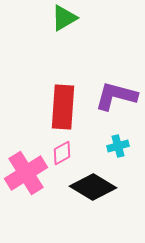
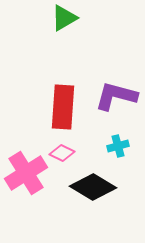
pink diamond: rotated 55 degrees clockwise
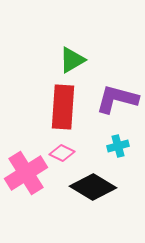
green triangle: moved 8 px right, 42 px down
purple L-shape: moved 1 px right, 3 px down
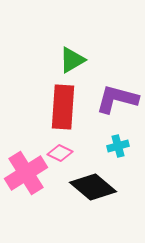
pink diamond: moved 2 px left
black diamond: rotated 9 degrees clockwise
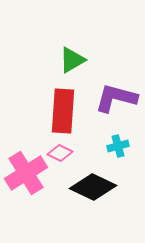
purple L-shape: moved 1 px left, 1 px up
red rectangle: moved 4 px down
black diamond: rotated 15 degrees counterclockwise
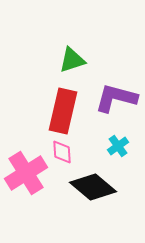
green triangle: rotated 12 degrees clockwise
red rectangle: rotated 9 degrees clockwise
cyan cross: rotated 20 degrees counterclockwise
pink diamond: moved 2 px right, 1 px up; rotated 60 degrees clockwise
black diamond: rotated 15 degrees clockwise
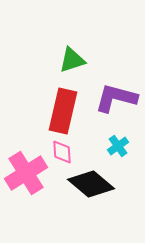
black diamond: moved 2 px left, 3 px up
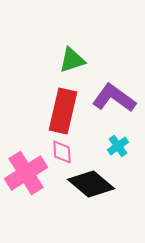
purple L-shape: moved 2 px left; rotated 21 degrees clockwise
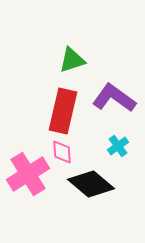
pink cross: moved 2 px right, 1 px down
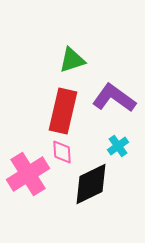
black diamond: rotated 66 degrees counterclockwise
